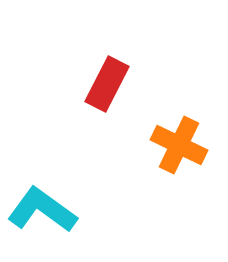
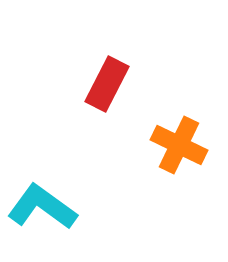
cyan L-shape: moved 3 px up
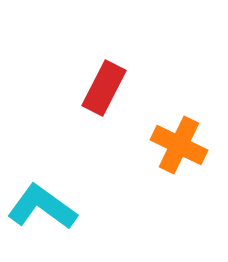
red rectangle: moved 3 px left, 4 px down
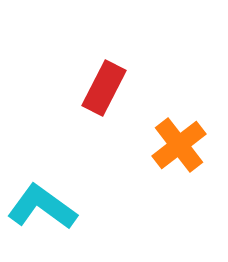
orange cross: rotated 26 degrees clockwise
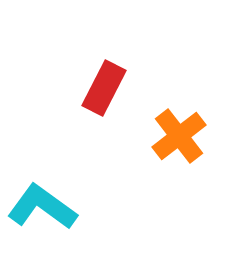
orange cross: moved 9 px up
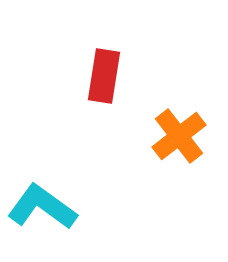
red rectangle: moved 12 px up; rotated 18 degrees counterclockwise
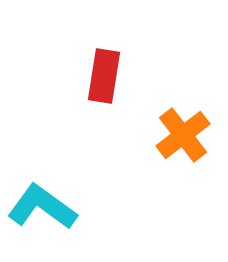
orange cross: moved 4 px right, 1 px up
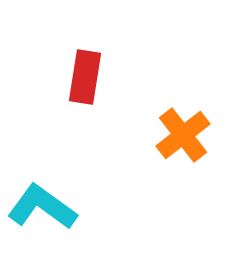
red rectangle: moved 19 px left, 1 px down
